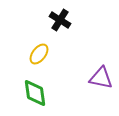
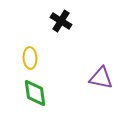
black cross: moved 1 px right, 1 px down
yellow ellipse: moved 9 px left, 4 px down; rotated 40 degrees counterclockwise
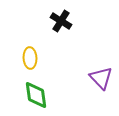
purple triangle: rotated 35 degrees clockwise
green diamond: moved 1 px right, 2 px down
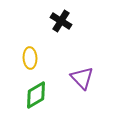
purple triangle: moved 19 px left
green diamond: rotated 68 degrees clockwise
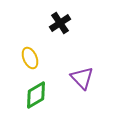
black cross: moved 1 px left, 2 px down; rotated 25 degrees clockwise
yellow ellipse: rotated 20 degrees counterclockwise
